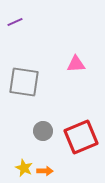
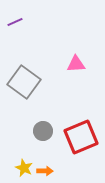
gray square: rotated 28 degrees clockwise
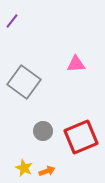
purple line: moved 3 px left, 1 px up; rotated 28 degrees counterclockwise
orange arrow: moved 2 px right; rotated 21 degrees counterclockwise
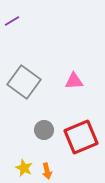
purple line: rotated 21 degrees clockwise
pink triangle: moved 2 px left, 17 px down
gray circle: moved 1 px right, 1 px up
orange arrow: rotated 98 degrees clockwise
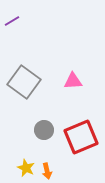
pink triangle: moved 1 px left
yellow star: moved 2 px right
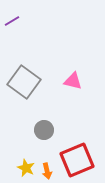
pink triangle: rotated 18 degrees clockwise
red square: moved 4 px left, 23 px down
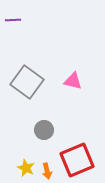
purple line: moved 1 px right, 1 px up; rotated 28 degrees clockwise
gray square: moved 3 px right
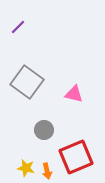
purple line: moved 5 px right, 7 px down; rotated 42 degrees counterclockwise
pink triangle: moved 1 px right, 13 px down
red square: moved 1 px left, 3 px up
yellow star: rotated 12 degrees counterclockwise
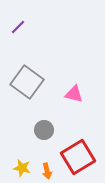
red square: moved 2 px right; rotated 8 degrees counterclockwise
yellow star: moved 4 px left
